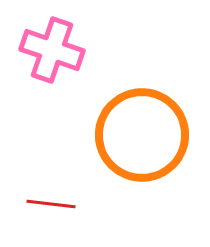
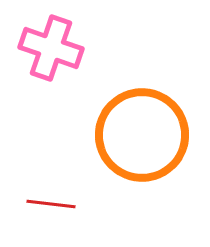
pink cross: moved 1 px left, 2 px up
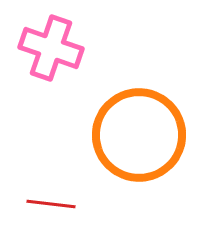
orange circle: moved 3 px left
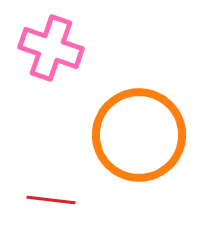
red line: moved 4 px up
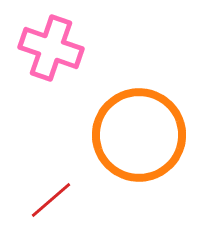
red line: rotated 48 degrees counterclockwise
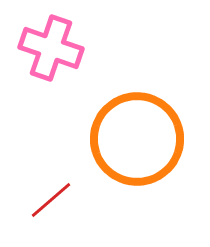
orange circle: moved 2 px left, 4 px down
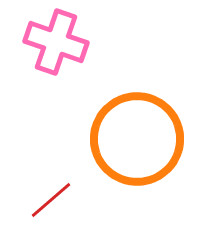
pink cross: moved 5 px right, 6 px up
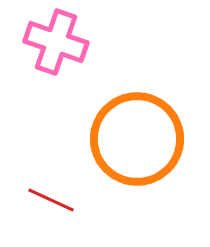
red line: rotated 66 degrees clockwise
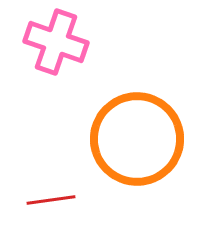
red line: rotated 33 degrees counterclockwise
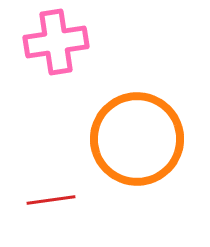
pink cross: rotated 28 degrees counterclockwise
